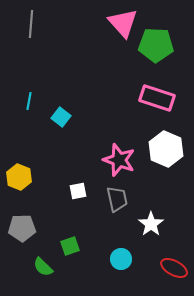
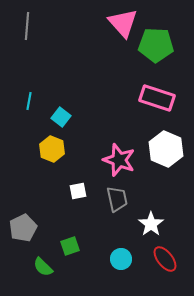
gray line: moved 4 px left, 2 px down
yellow hexagon: moved 33 px right, 28 px up
gray pentagon: moved 1 px right; rotated 24 degrees counterclockwise
red ellipse: moved 9 px left, 9 px up; rotated 24 degrees clockwise
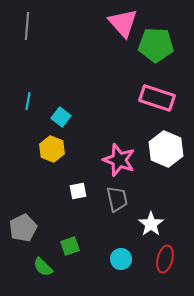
cyan line: moved 1 px left
red ellipse: rotated 52 degrees clockwise
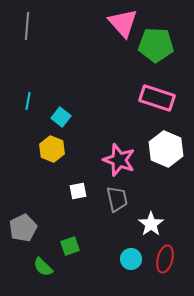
cyan circle: moved 10 px right
